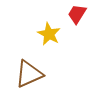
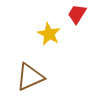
brown triangle: moved 1 px right, 3 px down
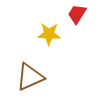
yellow star: rotated 25 degrees counterclockwise
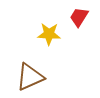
red trapezoid: moved 2 px right, 3 px down
